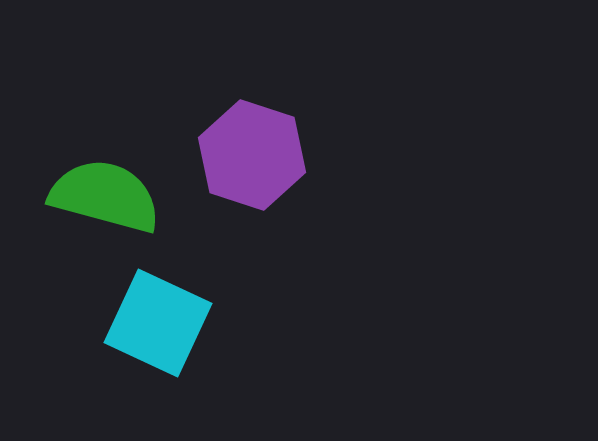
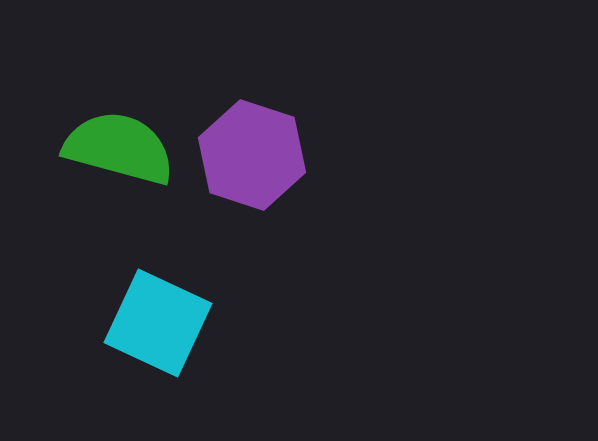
green semicircle: moved 14 px right, 48 px up
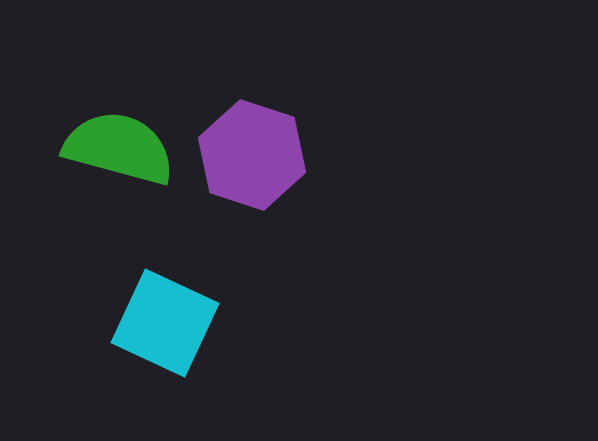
cyan square: moved 7 px right
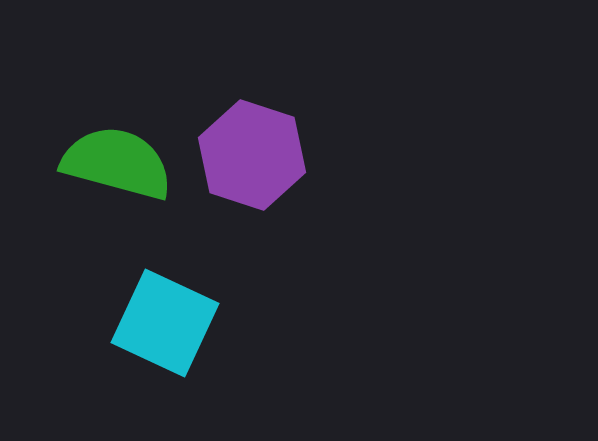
green semicircle: moved 2 px left, 15 px down
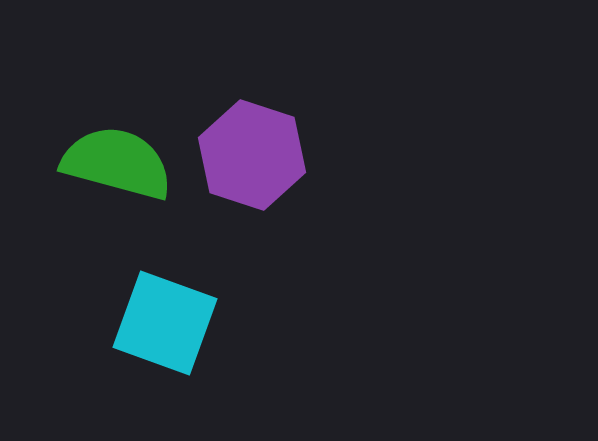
cyan square: rotated 5 degrees counterclockwise
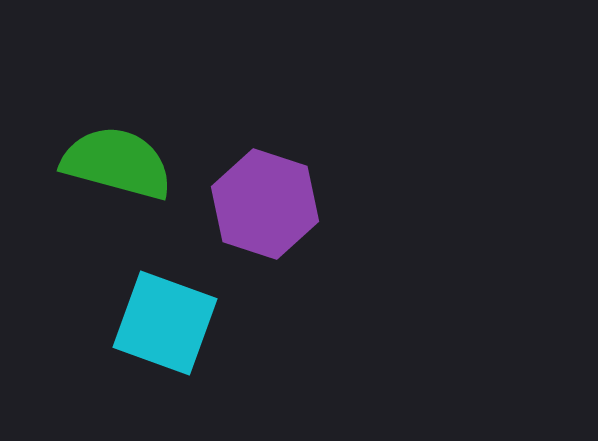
purple hexagon: moved 13 px right, 49 px down
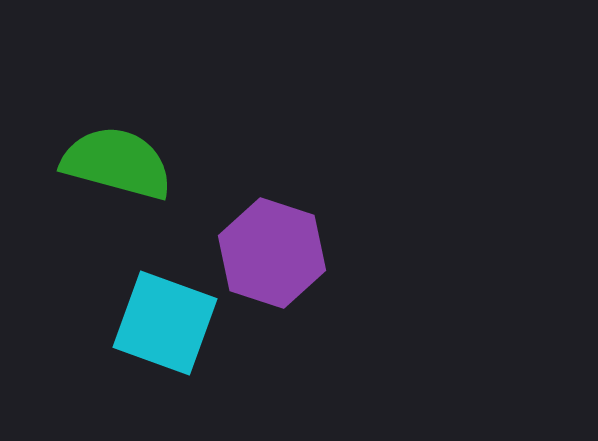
purple hexagon: moved 7 px right, 49 px down
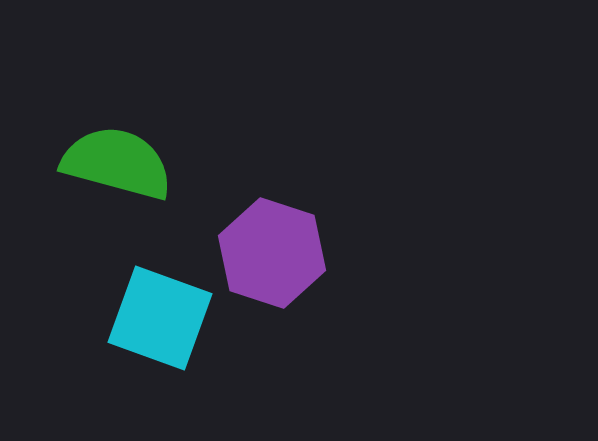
cyan square: moved 5 px left, 5 px up
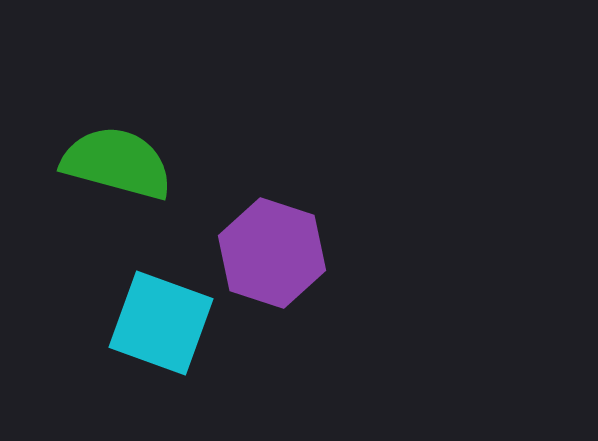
cyan square: moved 1 px right, 5 px down
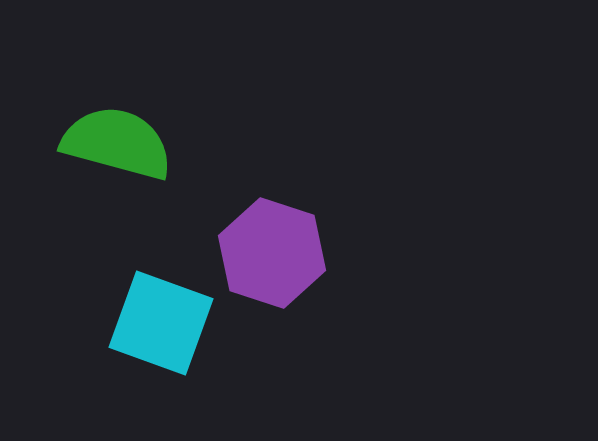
green semicircle: moved 20 px up
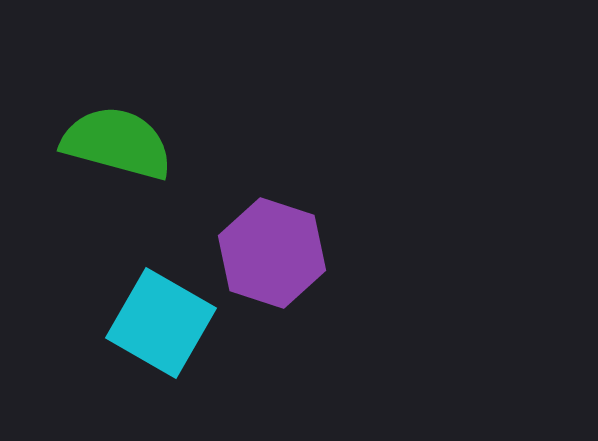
cyan square: rotated 10 degrees clockwise
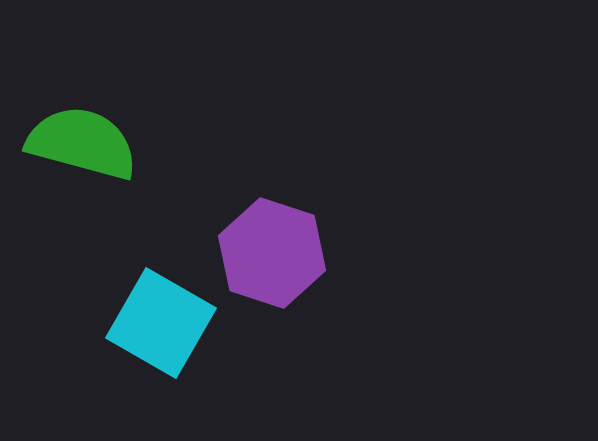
green semicircle: moved 35 px left
